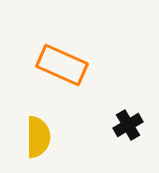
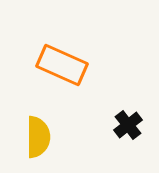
black cross: rotated 8 degrees counterclockwise
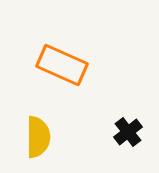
black cross: moved 7 px down
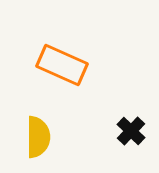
black cross: moved 3 px right, 1 px up; rotated 8 degrees counterclockwise
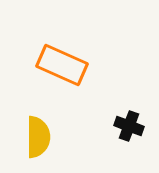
black cross: moved 2 px left, 5 px up; rotated 24 degrees counterclockwise
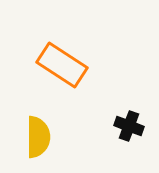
orange rectangle: rotated 9 degrees clockwise
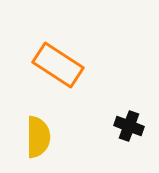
orange rectangle: moved 4 px left
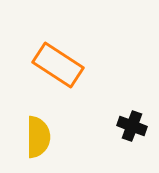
black cross: moved 3 px right
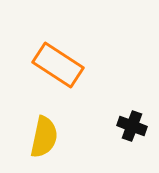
yellow semicircle: moved 6 px right; rotated 12 degrees clockwise
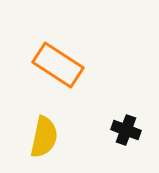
black cross: moved 6 px left, 4 px down
